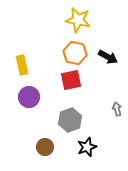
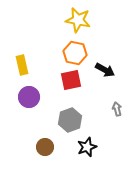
black arrow: moved 3 px left, 13 px down
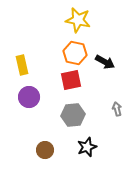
black arrow: moved 8 px up
gray hexagon: moved 3 px right, 5 px up; rotated 15 degrees clockwise
brown circle: moved 3 px down
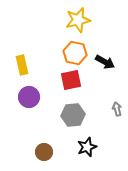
yellow star: rotated 25 degrees counterclockwise
brown circle: moved 1 px left, 2 px down
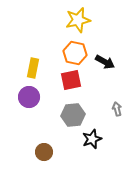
yellow rectangle: moved 11 px right, 3 px down; rotated 24 degrees clockwise
black star: moved 5 px right, 8 px up
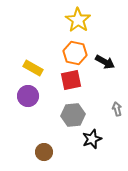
yellow star: rotated 25 degrees counterclockwise
yellow rectangle: rotated 72 degrees counterclockwise
purple circle: moved 1 px left, 1 px up
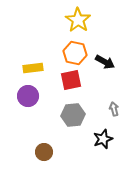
yellow rectangle: rotated 36 degrees counterclockwise
gray arrow: moved 3 px left
black star: moved 11 px right
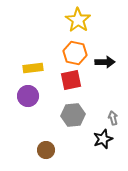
black arrow: rotated 30 degrees counterclockwise
gray arrow: moved 1 px left, 9 px down
brown circle: moved 2 px right, 2 px up
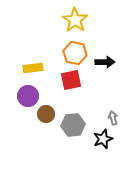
yellow star: moved 3 px left
gray hexagon: moved 10 px down
brown circle: moved 36 px up
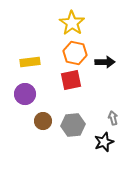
yellow star: moved 3 px left, 3 px down
yellow rectangle: moved 3 px left, 6 px up
purple circle: moved 3 px left, 2 px up
brown circle: moved 3 px left, 7 px down
black star: moved 1 px right, 3 px down
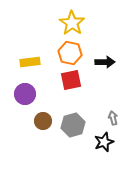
orange hexagon: moved 5 px left
gray hexagon: rotated 10 degrees counterclockwise
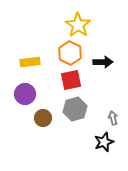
yellow star: moved 6 px right, 2 px down
orange hexagon: rotated 15 degrees clockwise
black arrow: moved 2 px left
brown circle: moved 3 px up
gray hexagon: moved 2 px right, 16 px up
